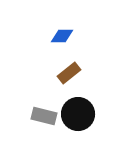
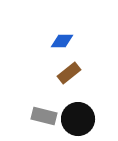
blue diamond: moved 5 px down
black circle: moved 5 px down
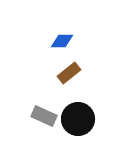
gray rectangle: rotated 10 degrees clockwise
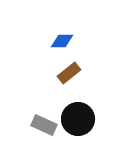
gray rectangle: moved 9 px down
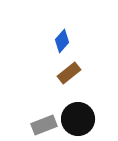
blue diamond: rotated 50 degrees counterclockwise
gray rectangle: rotated 45 degrees counterclockwise
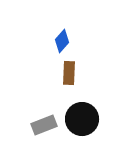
brown rectangle: rotated 50 degrees counterclockwise
black circle: moved 4 px right
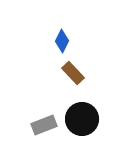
blue diamond: rotated 15 degrees counterclockwise
brown rectangle: moved 4 px right; rotated 45 degrees counterclockwise
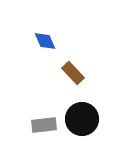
blue diamond: moved 17 px left; rotated 50 degrees counterclockwise
gray rectangle: rotated 15 degrees clockwise
